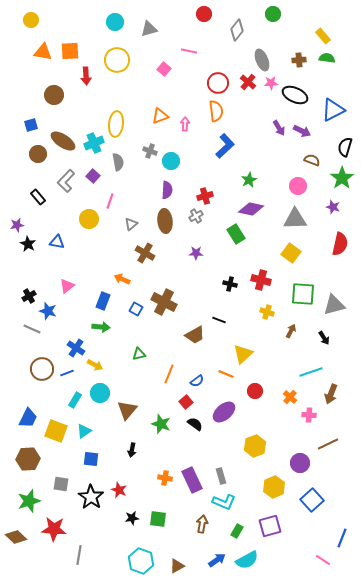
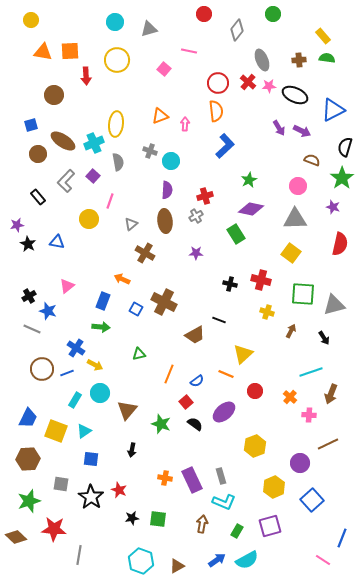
pink star at (271, 83): moved 2 px left, 3 px down
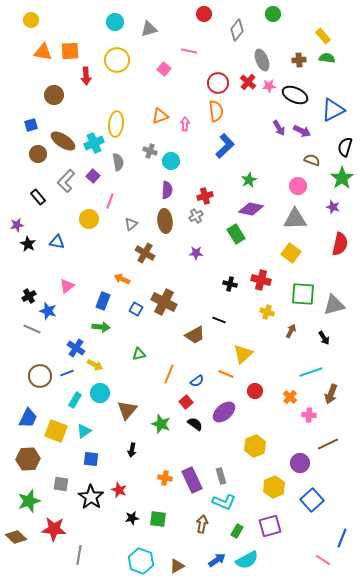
brown circle at (42, 369): moved 2 px left, 7 px down
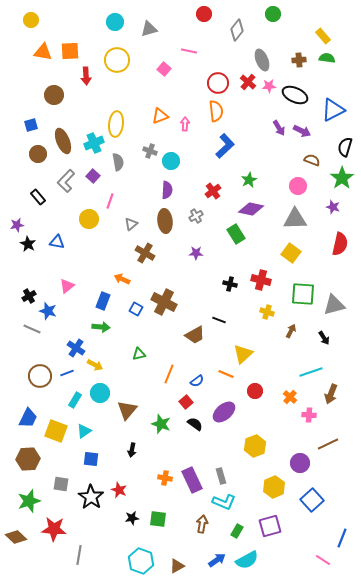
brown ellipse at (63, 141): rotated 35 degrees clockwise
red cross at (205, 196): moved 8 px right, 5 px up; rotated 21 degrees counterclockwise
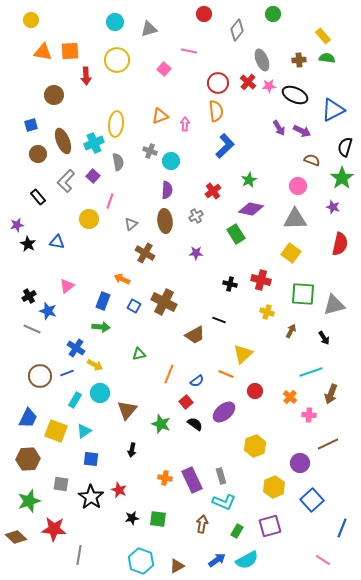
blue square at (136, 309): moved 2 px left, 3 px up
blue line at (342, 538): moved 10 px up
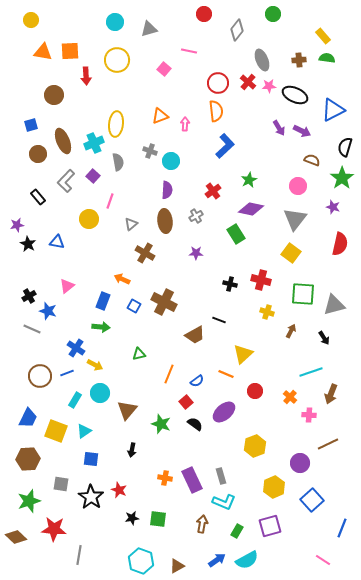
gray triangle at (295, 219): rotated 50 degrees counterclockwise
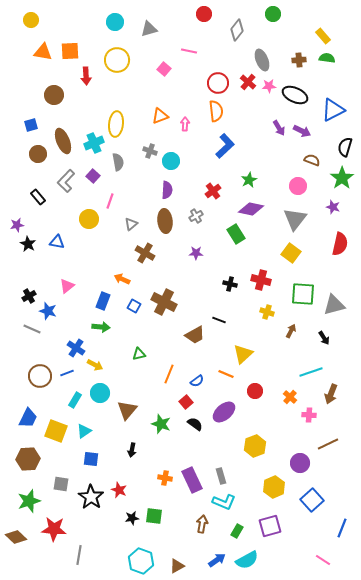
green square at (158, 519): moved 4 px left, 3 px up
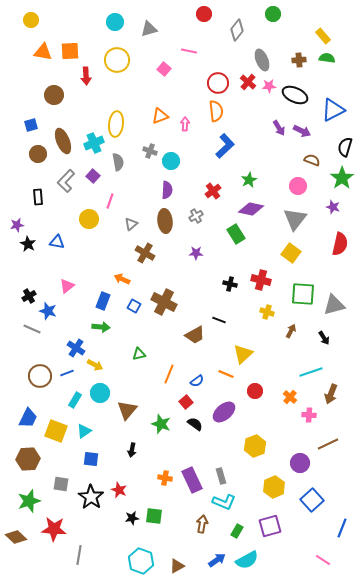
black rectangle at (38, 197): rotated 35 degrees clockwise
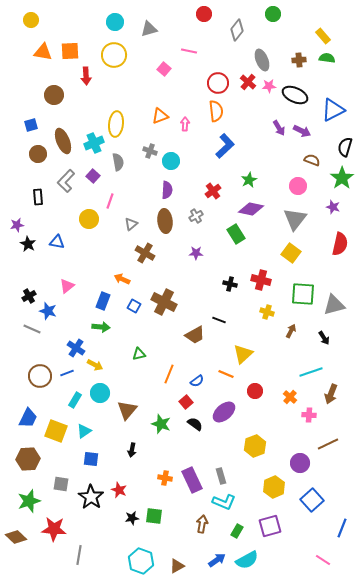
yellow circle at (117, 60): moved 3 px left, 5 px up
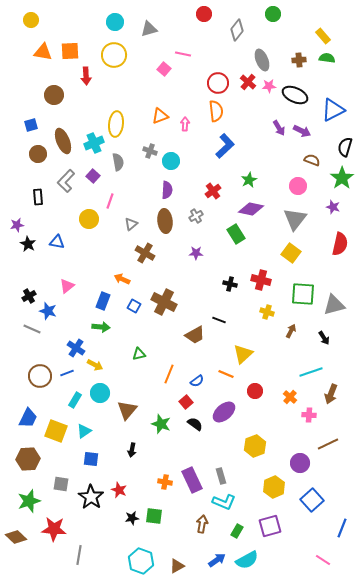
pink line at (189, 51): moved 6 px left, 3 px down
orange cross at (165, 478): moved 4 px down
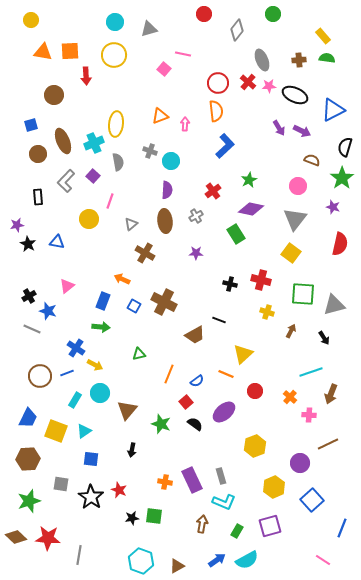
red star at (54, 529): moved 6 px left, 9 px down
